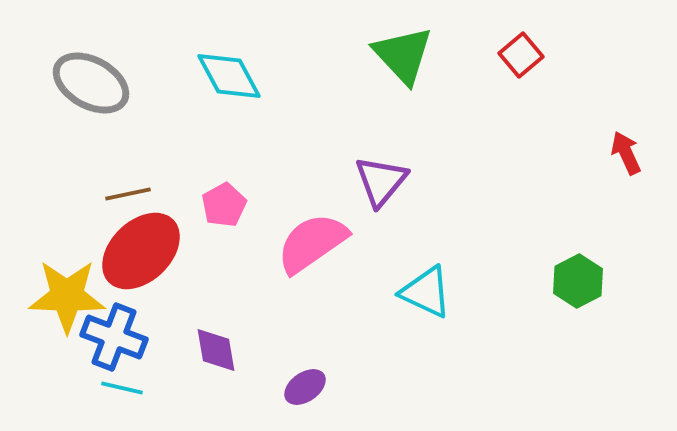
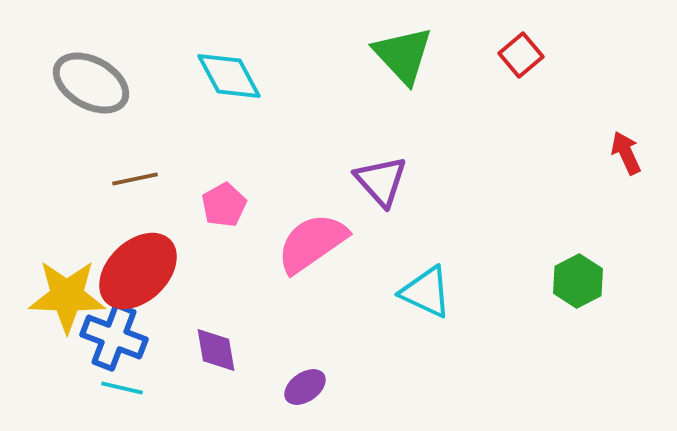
purple triangle: rotated 22 degrees counterclockwise
brown line: moved 7 px right, 15 px up
red ellipse: moved 3 px left, 20 px down
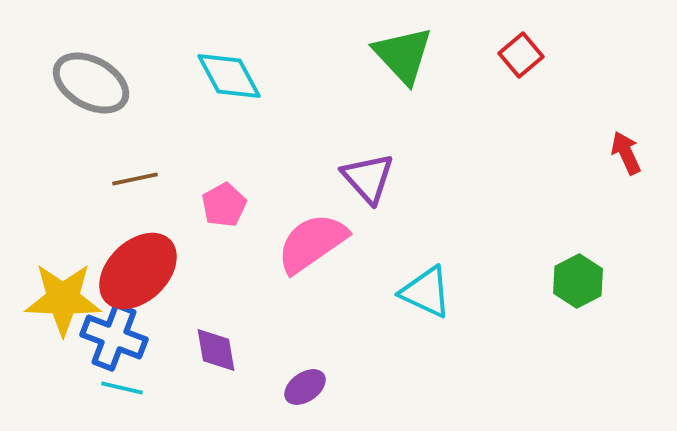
purple triangle: moved 13 px left, 3 px up
yellow star: moved 4 px left, 3 px down
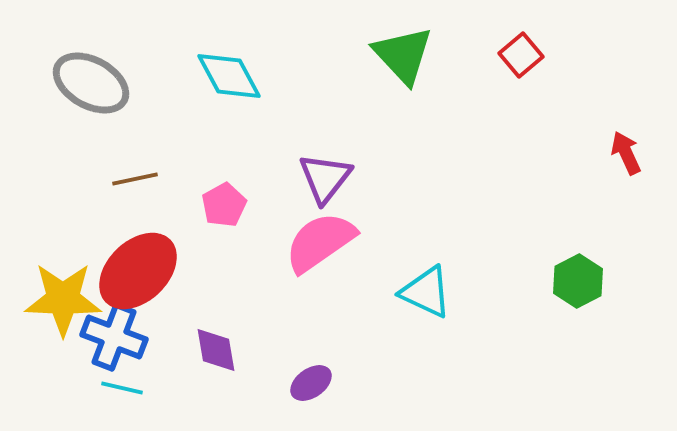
purple triangle: moved 43 px left; rotated 20 degrees clockwise
pink semicircle: moved 8 px right, 1 px up
purple ellipse: moved 6 px right, 4 px up
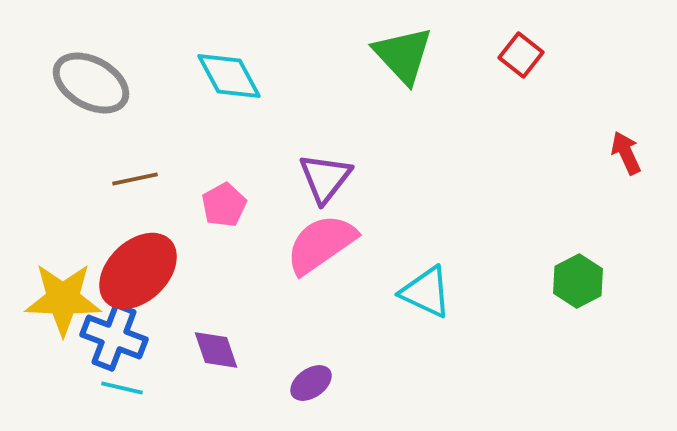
red square: rotated 12 degrees counterclockwise
pink semicircle: moved 1 px right, 2 px down
purple diamond: rotated 9 degrees counterclockwise
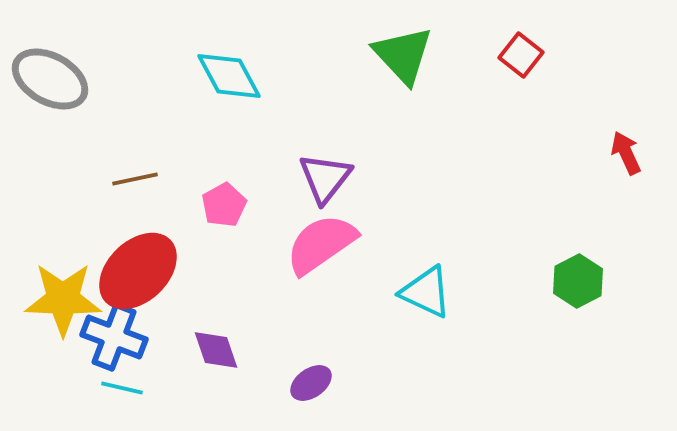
gray ellipse: moved 41 px left, 4 px up
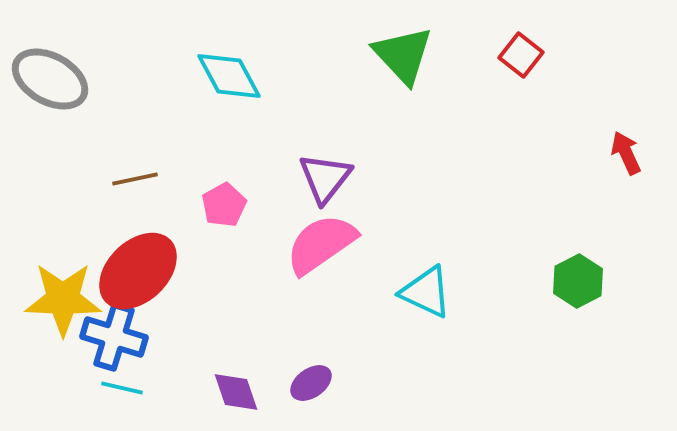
blue cross: rotated 4 degrees counterclockwise
purple diamond: moved 20 px right, 42 px down
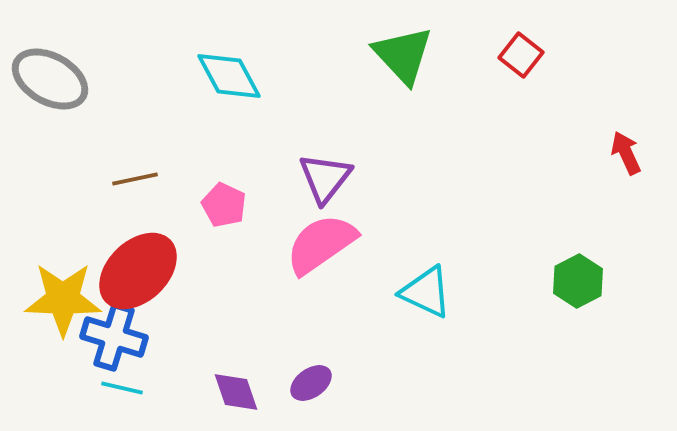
pink pentagon: rotated 18 degrees counterclockwise
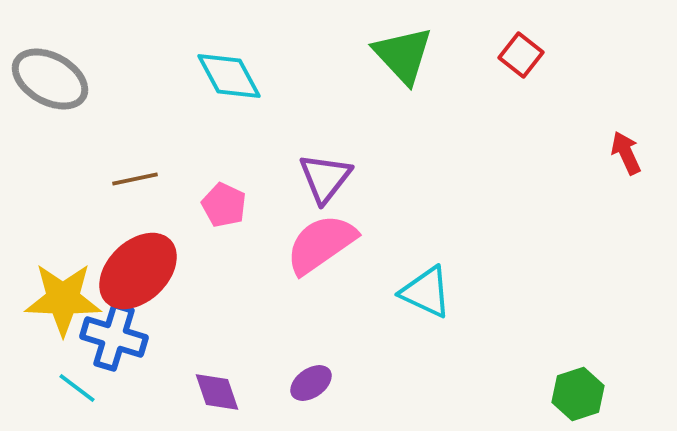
green hexagon: moved 113 px down; rotated 9 degrees clockwise
cyan line: moved 45 px left; rotated 24 degrees clockwise
purple diamond: moved 19 px left
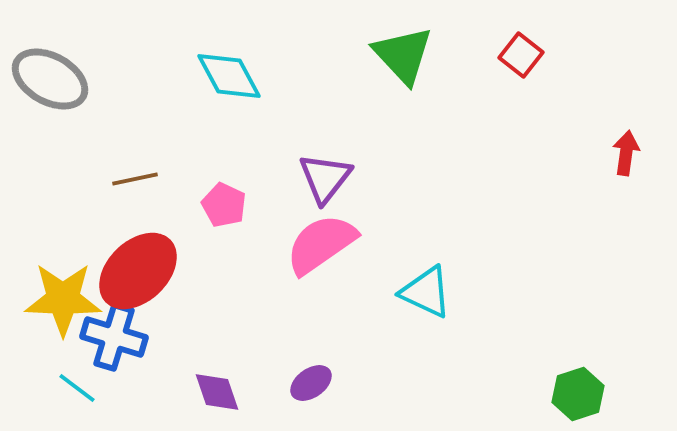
red arrow: rotated 33 degrees clockwise
